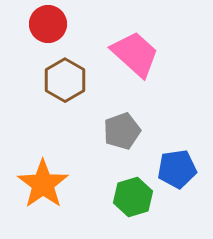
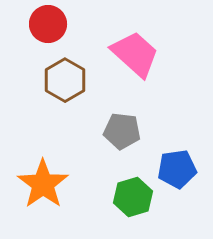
gray pentagon: rotated 27 degrees clockwise
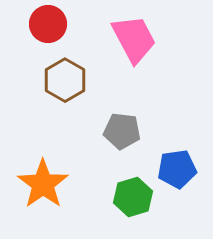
pink trapezoid: moved 1 px left, 15 px up; rotated 20 degrees clockwise
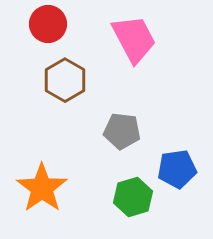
orange star: moved 1 px left, 4 px down
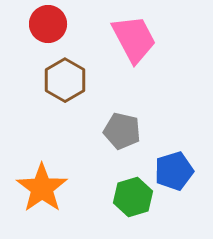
gray pentagon: rotated 6 degrees clockwise
blue pentagon: moved 3 px left, 2 px down; rotated 9 degrees counterclockwise
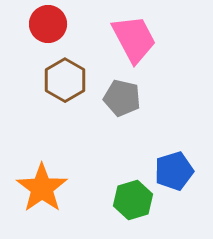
gray pentagon: moved 33 px up
green hexagon: moved 3 px down
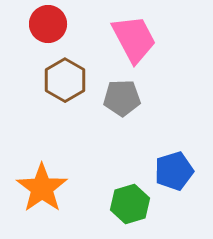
gray pentagon: rotated 15 degrees counterclockwise
green hexagon: moved 3 px left, 4 px down
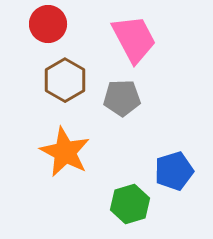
orange star: moved 23 px right, 36 px up; rotated 9 degrees counterclockwise
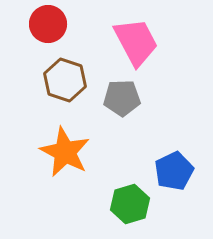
pink trapezoid: moved 2 px right, 3 px down
brown hexagon: rotated 12 degrees counterclockwise
blue pentagon: rotated 9 degrees counterclockwise
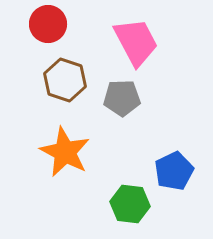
green hexagon: rotated 24 degrees clockwise
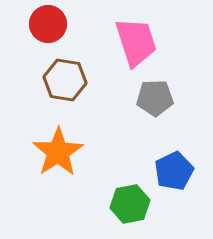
pink trapezoid: rotated 10 degrees clockwise
brown hexagon: rotated 9 degrees counterclockwise
gray pentagon: moved 33 px right
orange star: moved 7 px left; rotated 12 degrees clockwise
green hexagon: rotated 18 degrees counterclockwise
